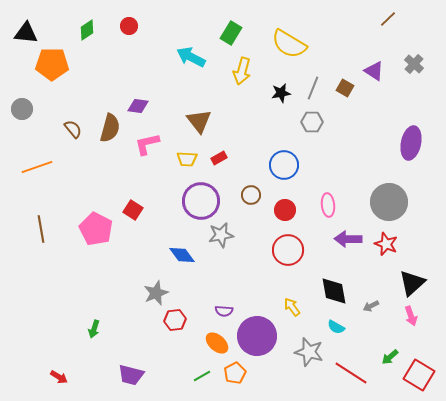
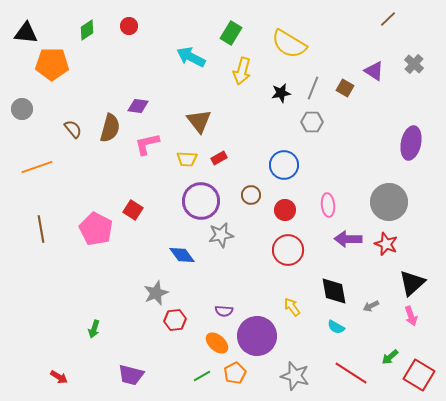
gray star at (309, 352): moved 14 px left, 24 px down
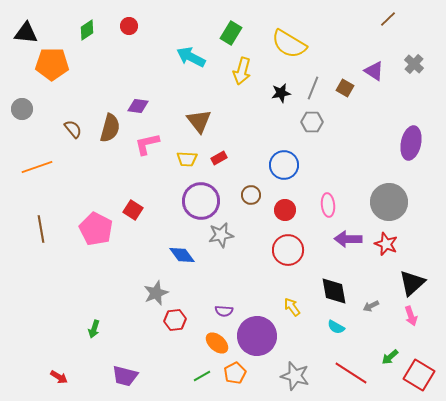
purple trapezoid at (131, 375): moved 6 px left, 1 px down
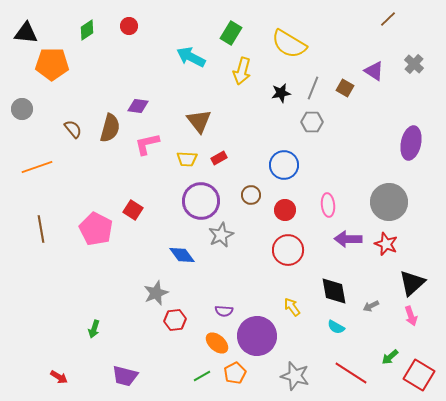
gray star at (221, 235): rotated 15 degrees counterclockwise
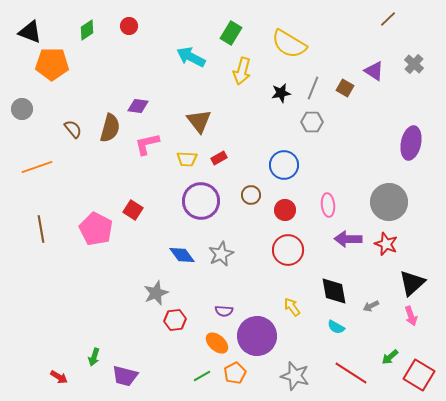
black triangle at (26, 33): moved 4 px right, 1 px up; rotated 15 degrees clockwise
gray star at (221, 235): moved 19 px down
green arrow at (94, 329): moved 28 px down
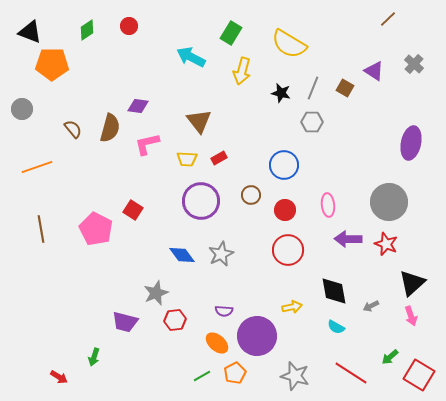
black star at (281, 93): rotated 24 degrees clockwise
yellow arrow at (292, 307): rotated 114 degrees clockwise
purple trapezoid at (125, 376): moved 54 px up
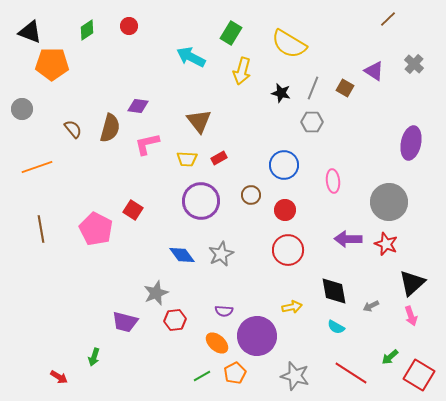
pink ellipse at (328, 205): moved 5 px right, 24 px up
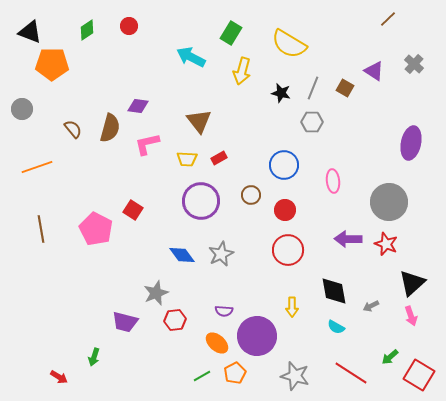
yellow arrow at (292, 307): rotated 102 degrees clockwise
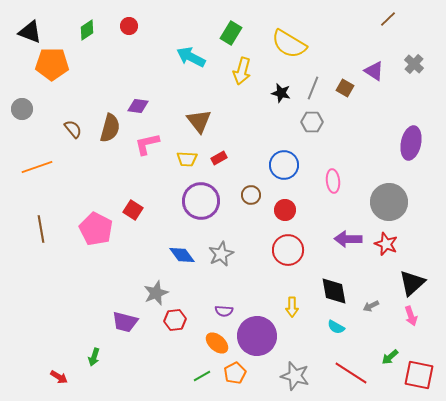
red square at (419, 375): rotated 20 degrees counterclockwise
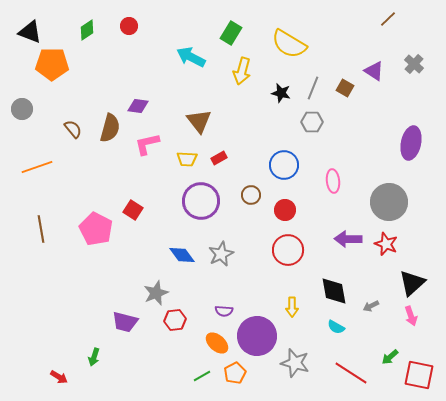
gray star at (295, 376): moved 13 px up
